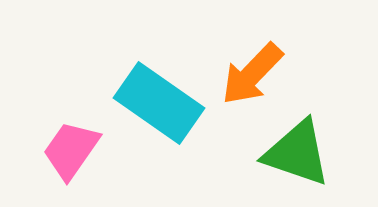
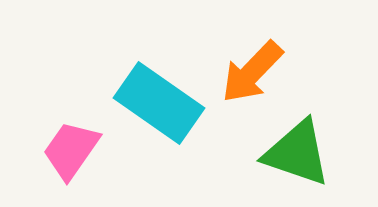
orange arrow: moved 2 px up
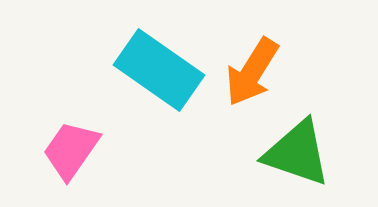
orange arrow: rotated 12 degrees counterclockwise
cyan rectangle: moved 33 px up
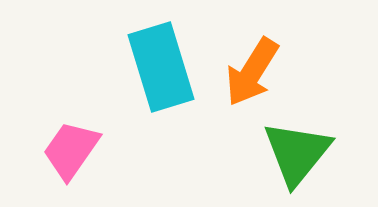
cyan rectangle: moved 2 px right, 3 px up; rotated 38 degrees clockwise
green triangle: rotated 50 degrees clockwise
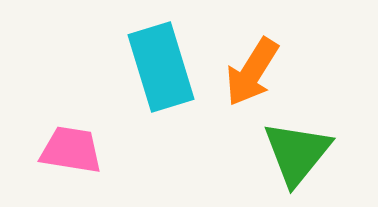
pink trapezoid: rotated 64 degrees clockwise
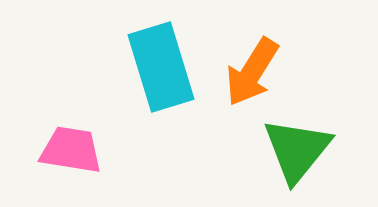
green triangle: moved 3 px up
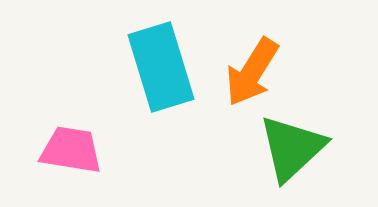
green triangle: moved 5 px left, 2 px up; rotated 8 degrees clockwise
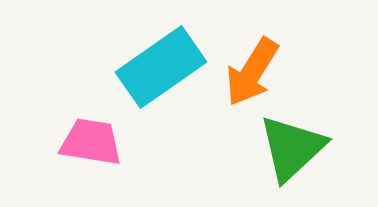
cyan rectangle: rotated 72 degrees clockwise
pink trapezoid: moved 20 px right, 8 px up
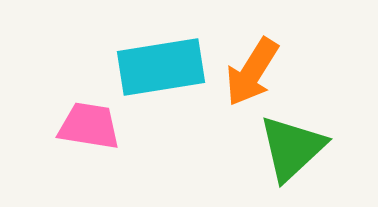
cyan rectangle: rotated 26 degrees clockwise
pink trapezoid: moved 2 px left, 16 px up
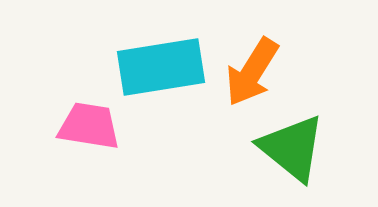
green triangle: rotated 38 degrees counterclockwise
